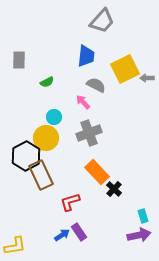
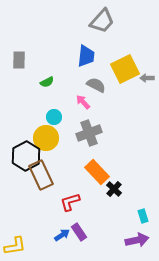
purple arrow: moved 2 px left, 5 px down
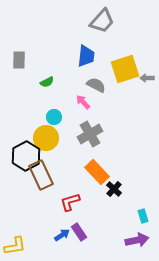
yellow square: rotated 8 degrees clockwise
gray cross: moved 1 px right, 1 px down; rotated 10 degrees counterclockwise
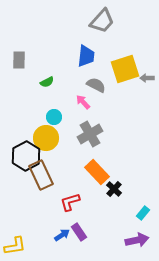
cyan rectangle: moved 3 px up; rotated 56 degrees clockwise
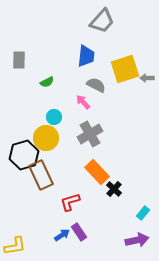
black hexagon: moved 2 px left, 1 px up; rotated 12 degrees clockwise
